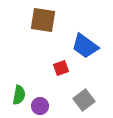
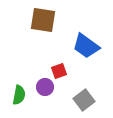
blue trapezoid: moved 1 px right
red square: moved 2 px left, 3 px down
purple circle: moved 5 px right, 19 px up
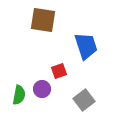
blue trapezoid: rotated 144 degrees counterclockwise
purple circle: moved 3 px left, 2 px down
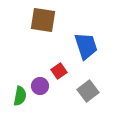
red square: rotated 14 degrees counterclockwise
purple circle: moved 2 px left, 3 px up
green semicircle: moved 1 px right, 1 px down
gray square: moved 4 px right, 9 px up
